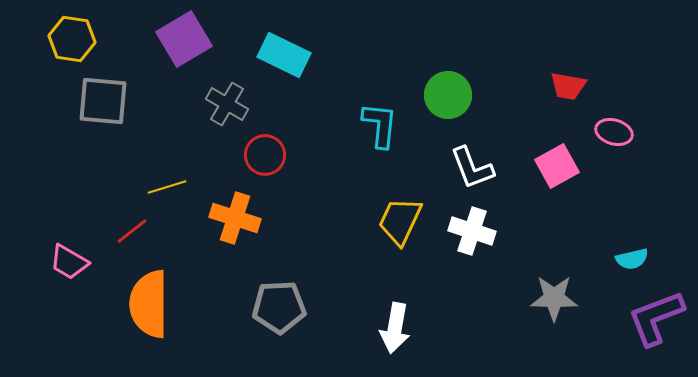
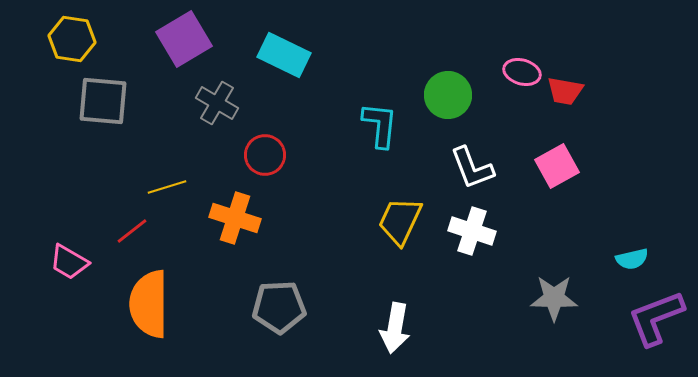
red trapezoid: moved 3 px left, 5 px down
gray cross: moved 10 px left, 1 px up
pink ellipse: moved 92 px left, 60 px up
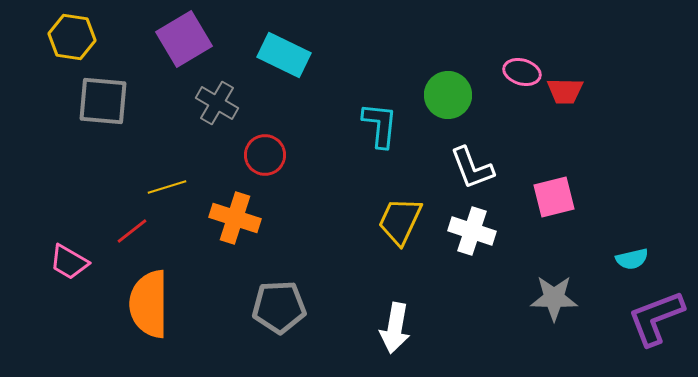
yellow hexagon: moved 2 px up
red trapezoid: rotated 9 degrees counterclockwise
pink square: moved 3 px left, 31 px down; rotated 15 degrees clockwise
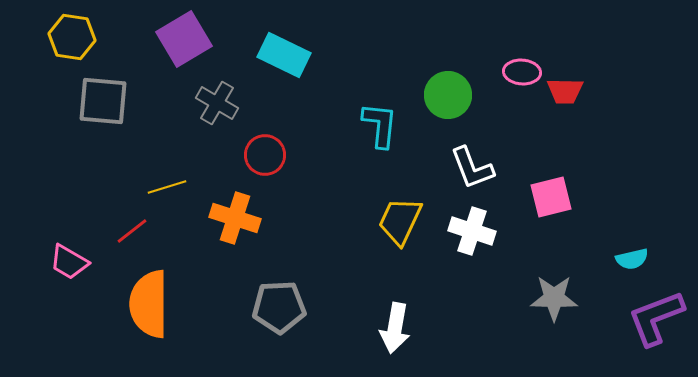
pink ellipse: rotated 12 degrees counterclockwise
pink square: moved 3 px left
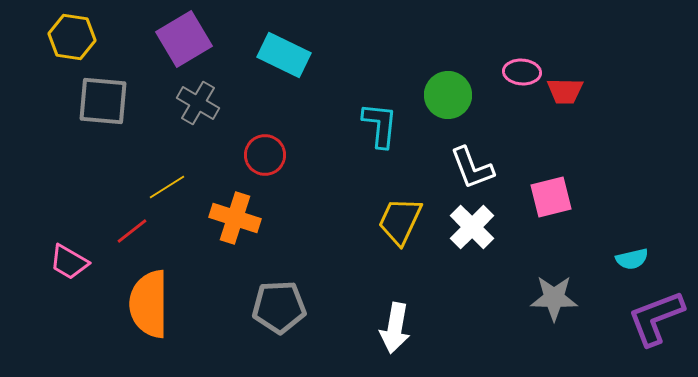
gray cross: moved 19 px left
yellow line: rotated 15 degrees counterclockwise
white cross: moved 4 px up; rotated 27 degrees clockwise
